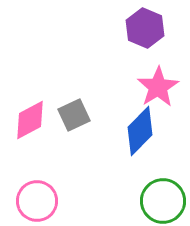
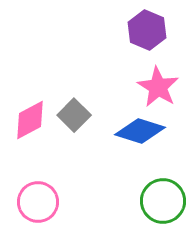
purple hexagon: moved 2 px right, 2 px down
pink star: rotated 9 degrees counterclockwise
gray square: rotated 20 degrees counterclockwise
blue diamond: rotated 63 degrees clockwise
pink circle: moved 1 px right, 1 px down
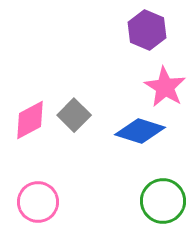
pink star: moved 7 px right
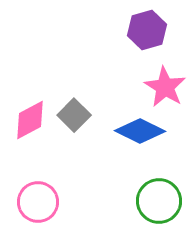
purple hexagon: rotated 21 degrees clockwise
blue diamond: rotated 9 degrees clockwise
green circle: moved 4 px left
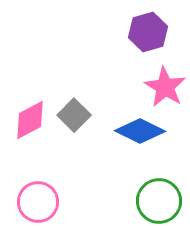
purple hexagon: moved 1 px right, 2 px down
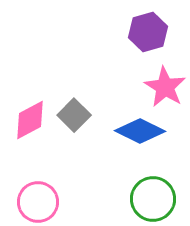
green circle: moved 6 px left, 2 px up
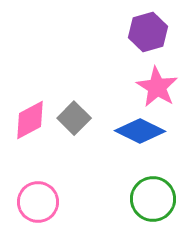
pink star: moved 8 px left
gray square: moved 3 px down
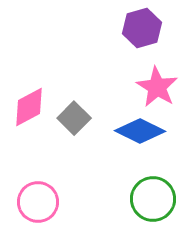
purple hexagon: moved 6 px left, 4 px up
pink diamond: moved 1 px left, 13 px up
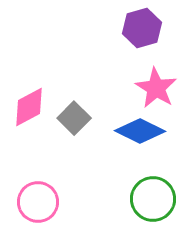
pink star: moved 1 px left, 1 px down
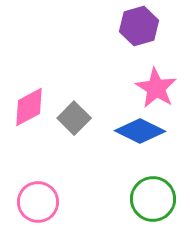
purple hexagon: moved 3 px left, 2 px up
